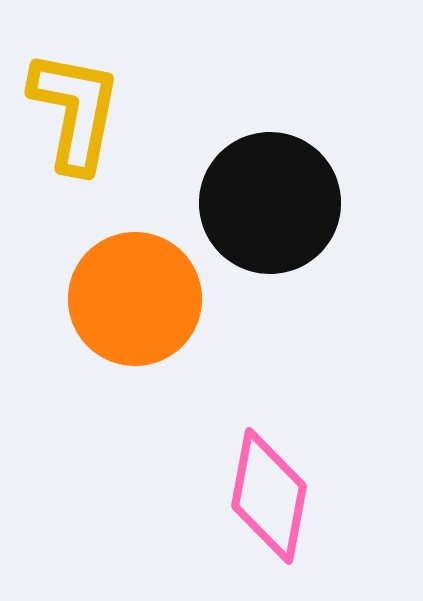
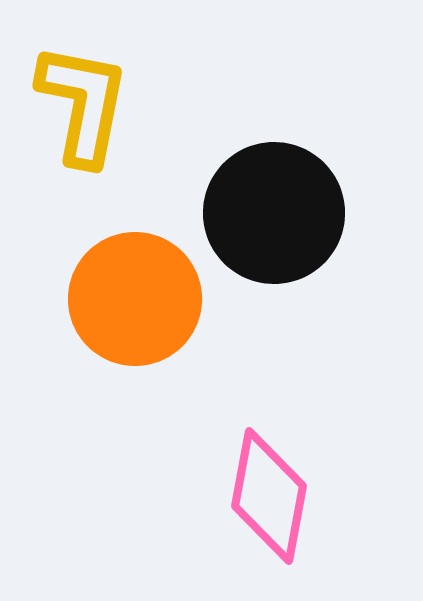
yellow L-shape: moved 8 px right, 7 px up
black circle: moved 4 px right, 10 px down
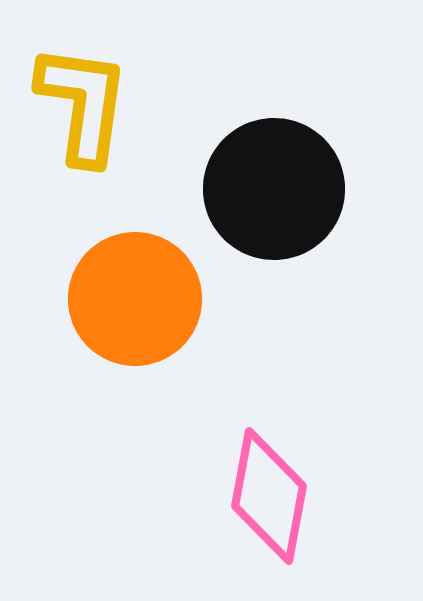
yellow L-shape: rotated 3 degrees counterclockwise
black circle: moved 24 px up
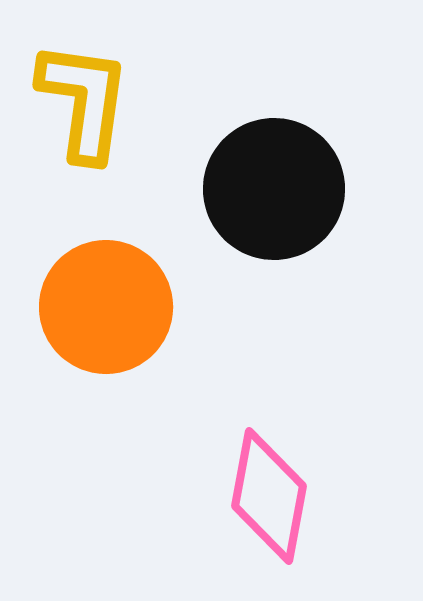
yellow L-shape: moved 1 px right, 3 px up
orange circle: moved 29 px left, 8 px down
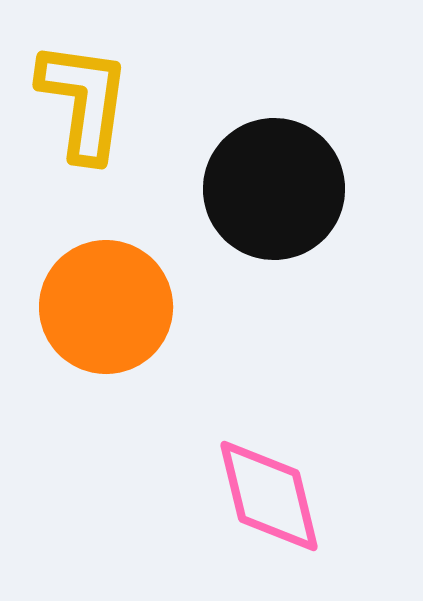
pink diamond: rotated 24 degrees counterclockwise
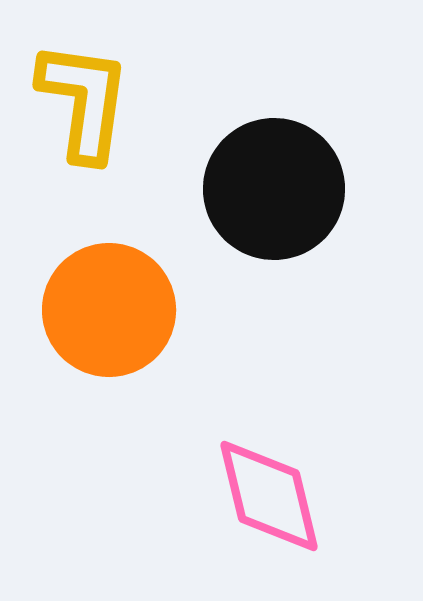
orange circle: moved 3 px right, 3 px down
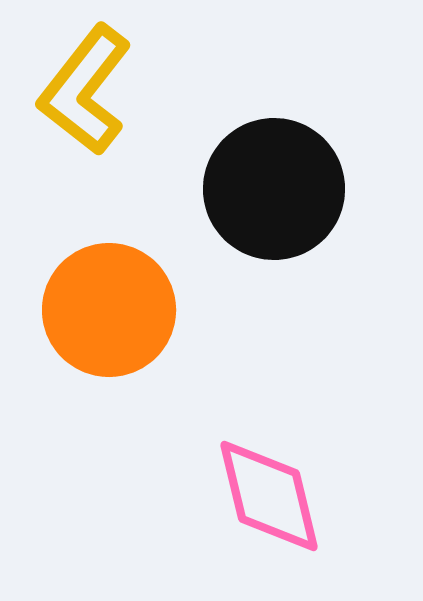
yellow L-shape: moved 1 px right, 11 px up; rotated 150 degrees counterclockwise
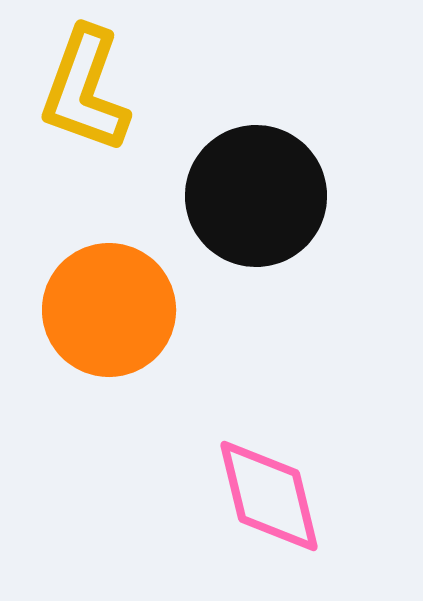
yellow L-shape: rotated 18 degrees counterclockwise
black circle: moved 18 px left, 7 px down
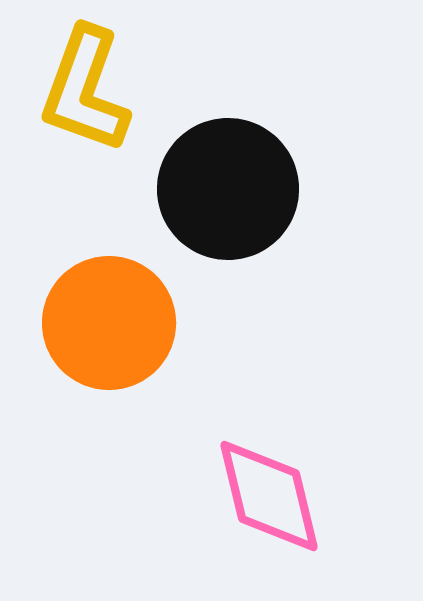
black circle: moved 28 px left, 7 px up
orange circle: moved 13 px down
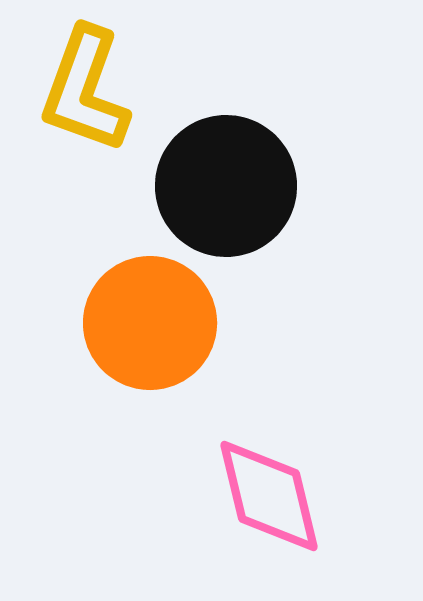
black circle: moved 2 px left, 3 px up
orange circle: moved 41 px right
